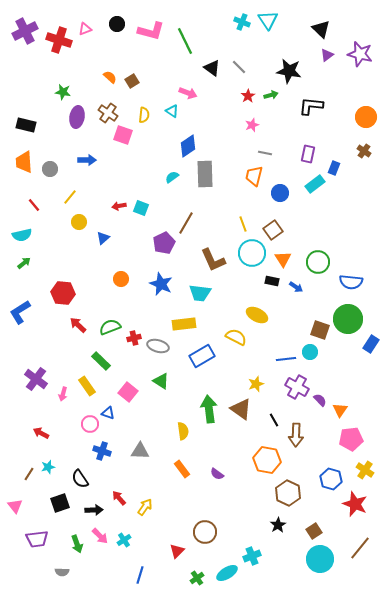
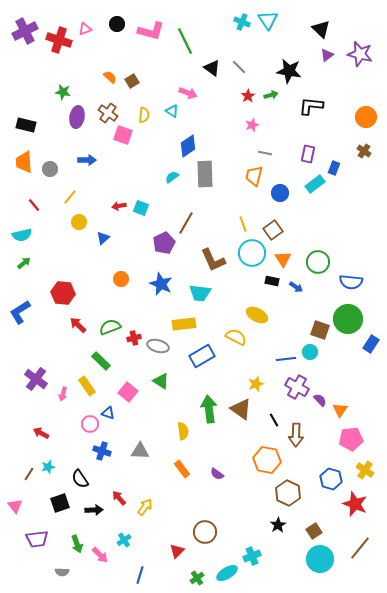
pink arrow at (100, 536): moved 19 px down
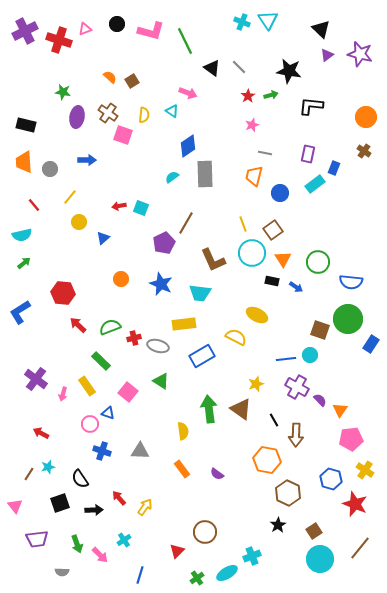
cyan circle at (310, 352): moved 3 px down
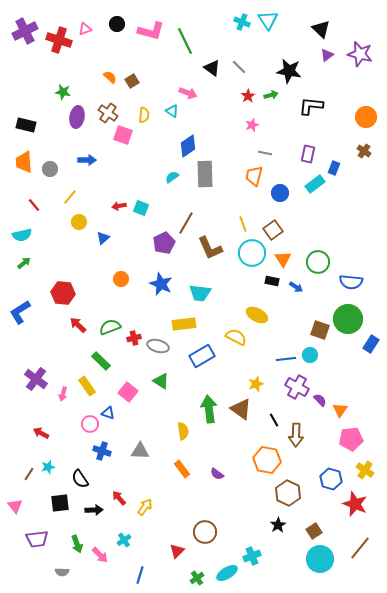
brown L-shape at (213, 260): moved 3 px left, 12 px up
black square at (60, 503): rotated 12 degrees clockwise
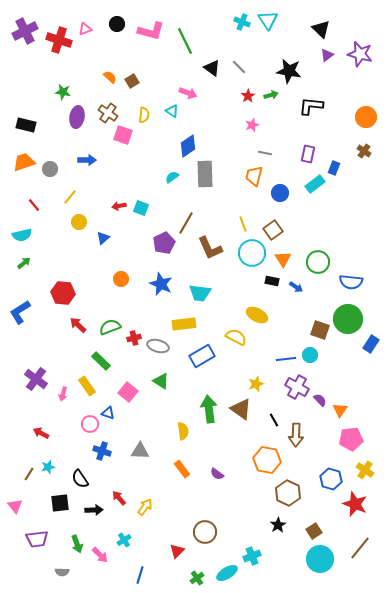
orange trapezoid at (24, 162): rotated 75 degrees clockwise
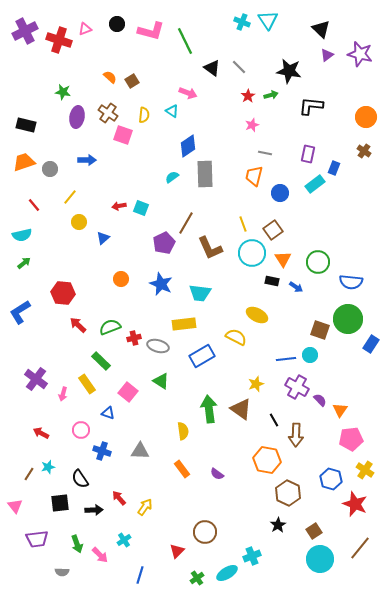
yellow rectangle at (87, 386): moved 2 px up
pink circle at (90, 424): moved 9 px left, 6 px down
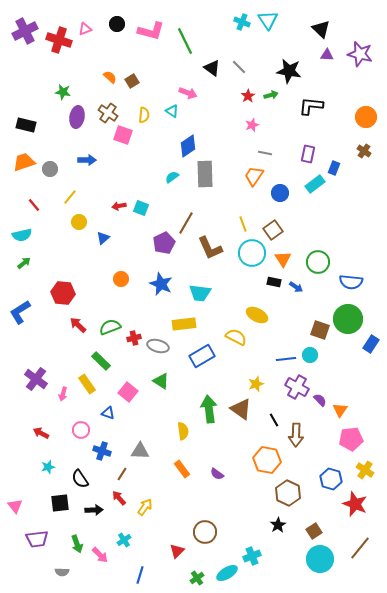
purple triangle at (327, 55): rotated 40 degrees clockwise
orange trapezoid at (254, 176): rotated 20 degrees clockwise
black rectangle at (272, 281): moved 2 px right, 1 px down
brown line at (29, 474): moved 93 px right
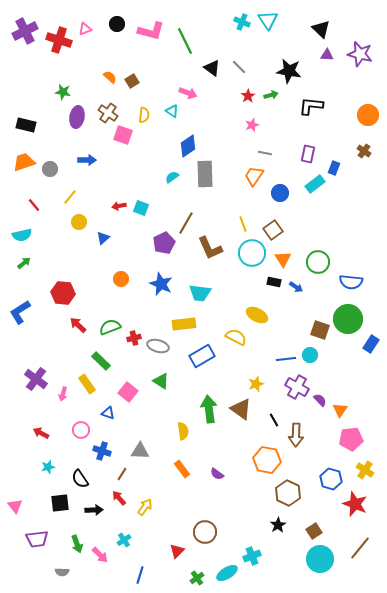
orange circle at (366, 117): moved 2 px right, 2 px up
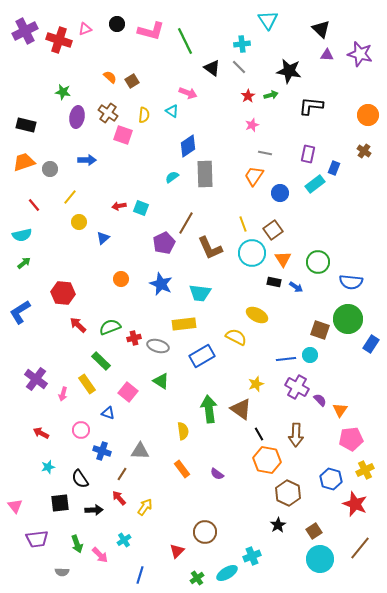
cyan cross at (242, 22): moved 22 px down; rotated 28 degrees counterclockwise
black line at (274, 420): moved 15 px left, 14 px down
yellow cross at (365, 470): rotated 30 degrees clockwise
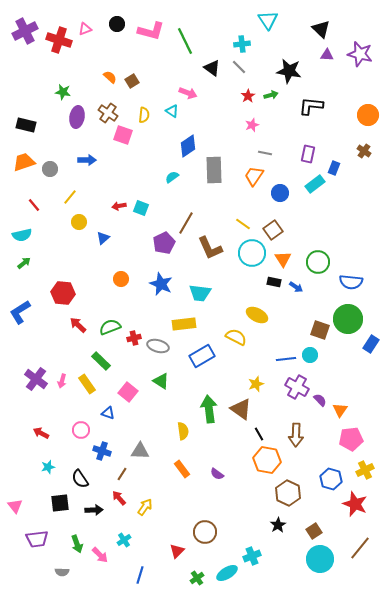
gray rectangle at (205, 174): moved 9 px right, 4 px up
yellow line at (243, 224): rotated 35 degrees counterclockwise
pink arrow at (63, 394): moved 1 px left, 13 px up
